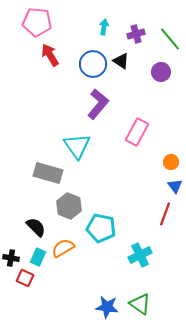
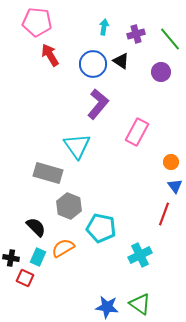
red line: moved 1 px left
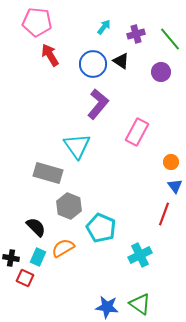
cyan arrow: rotated 28 degrees clockwise
cyan pentagon: rotated 12 degrees clockwise
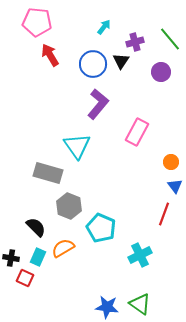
purple cross: moved 1 px left, 8 px down
black triangle: rotated 30 degrees clockwise
